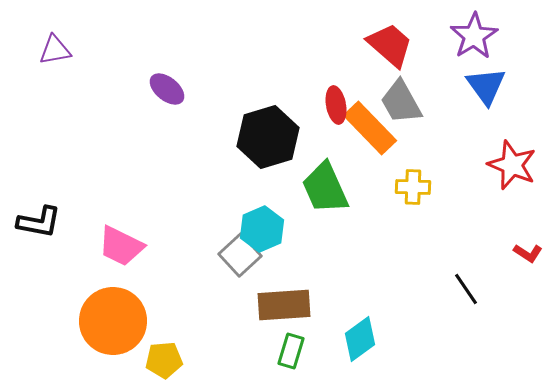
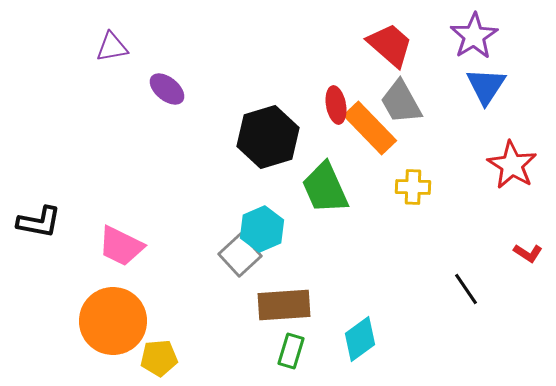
purple triangle: moved 57 px right, 3 px up
blue triangle: rotated 9 degrees clockwise
red star: rotated 9 degrees clockwise
yellow pentagon: moved 5 px left, 2 px up
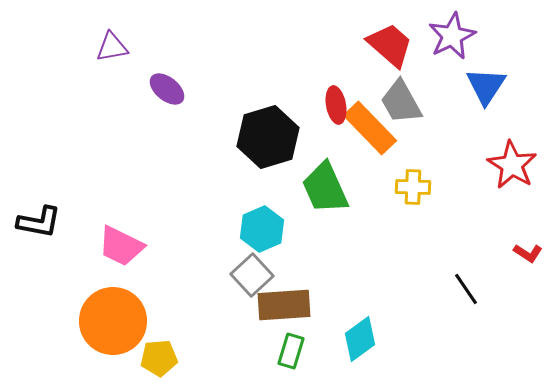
purple star: moved 22 px left; rotated 6 degrees clockwise
gray square: moved 12 px right, 20 px down
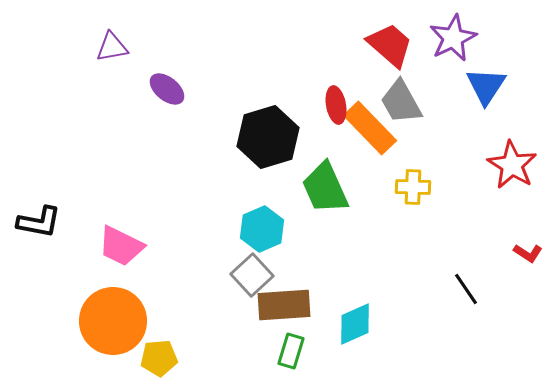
purple star: moved 1 px right, 2 px down
cyan diamond: moved 5 px left, 15 px up; rotated 12 degrees clockwise
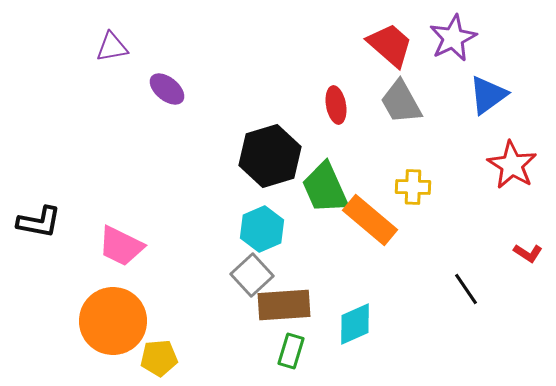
blue triangle: moved 2 px right, 9 px down; rotated 21 degrees clockwise
orange rectangle: moved 92 px down; rotated 6 degrees counterclockwise
black hexagon: moved 2 px right, 19 px down
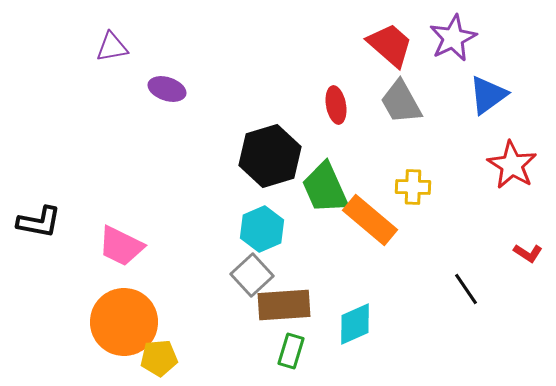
purple ellipse: rotated 21 degrees counterclockwise
orange circle: moved 11 px right, 1 px down
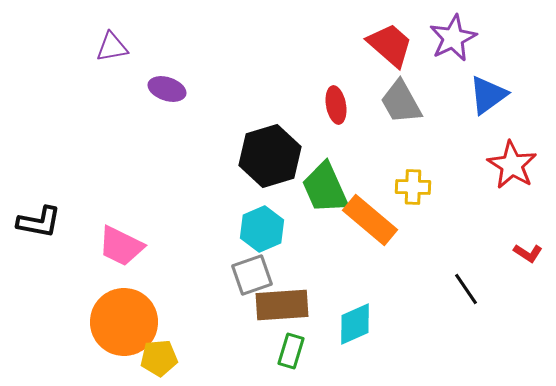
gray square: rotated 24 degrees clockwise
brown rectangle: moved 2 px left
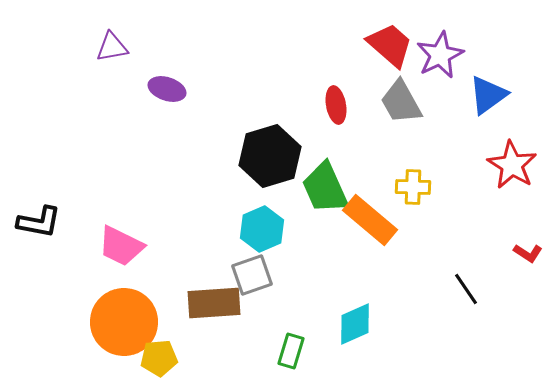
purple star: moved 13 px left, 17 px down
brown rectangle: moved 68 px left, 2 px up
